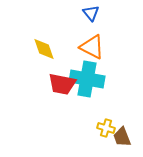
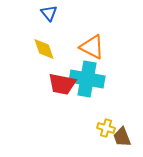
blue triangle: moved 42 px left
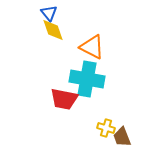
yellow diamond: moved 9 px right, 19 px up
red trapezoid: moved 2 px right, 15 px down
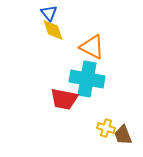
brown trapezoid: moved 1 px right, 2 px up
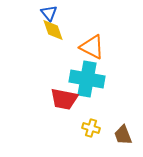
yellow cross: moved 15 px left
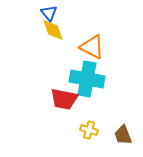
yellow cross: moved 2 px left, 2 px down
